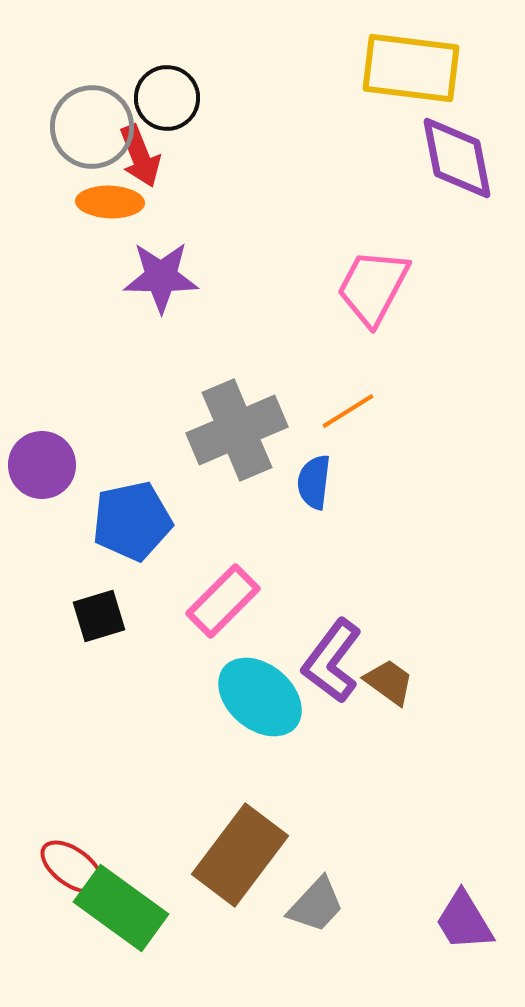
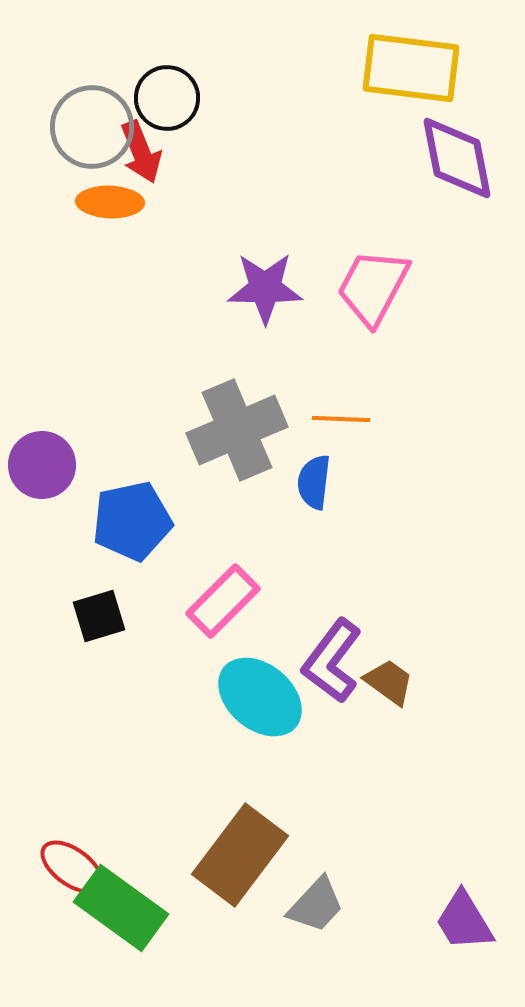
red arrow: moved 1 px right, 4 px up
purple star: moved 104 px right, 11 px down
orange line: moved 7 px left, 8 px down; rotated 34 degrees clockwise
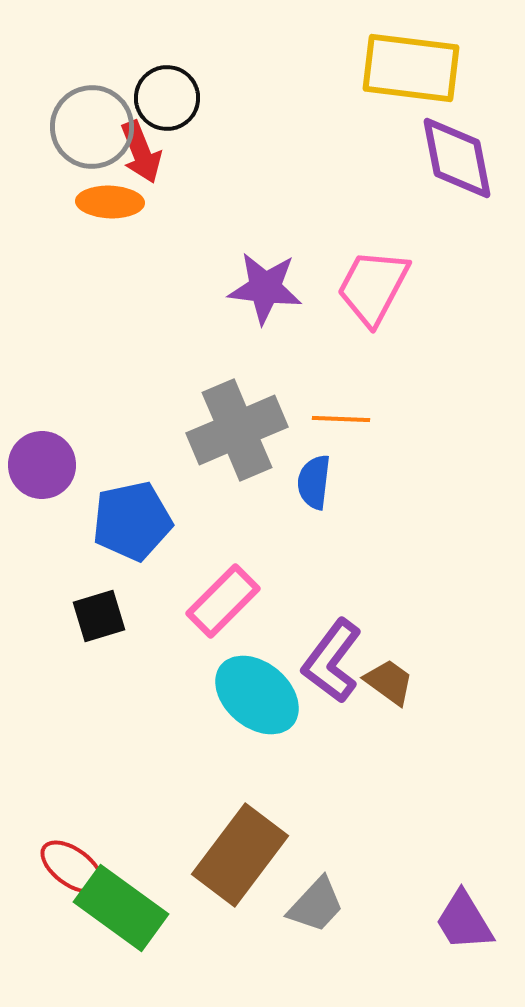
purple star: rotated 6 degrees clockwise
cyan ellipse: moved 3 px left, 2 px up
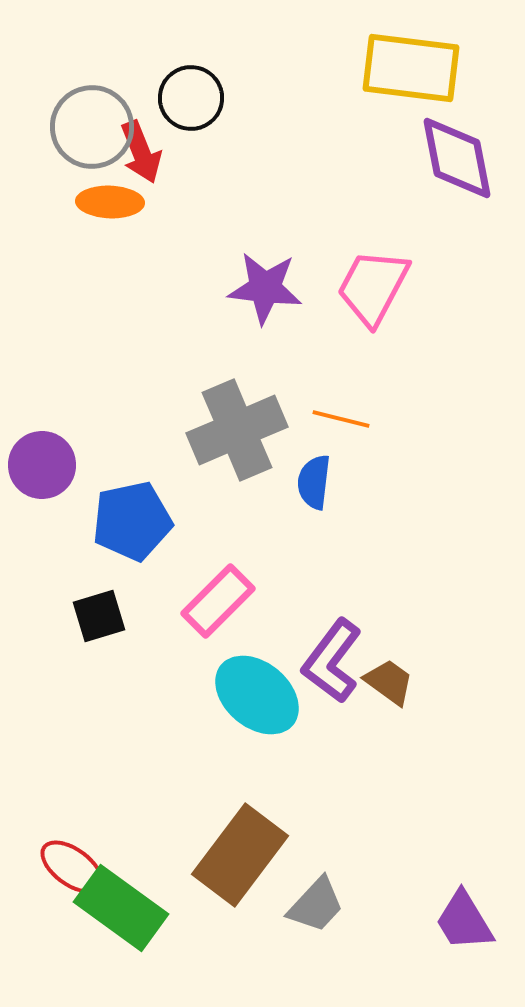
black circle: moved 24 px right
orange line: rotated 12 degrees clockwise
pink rectangle: moved 5 px left
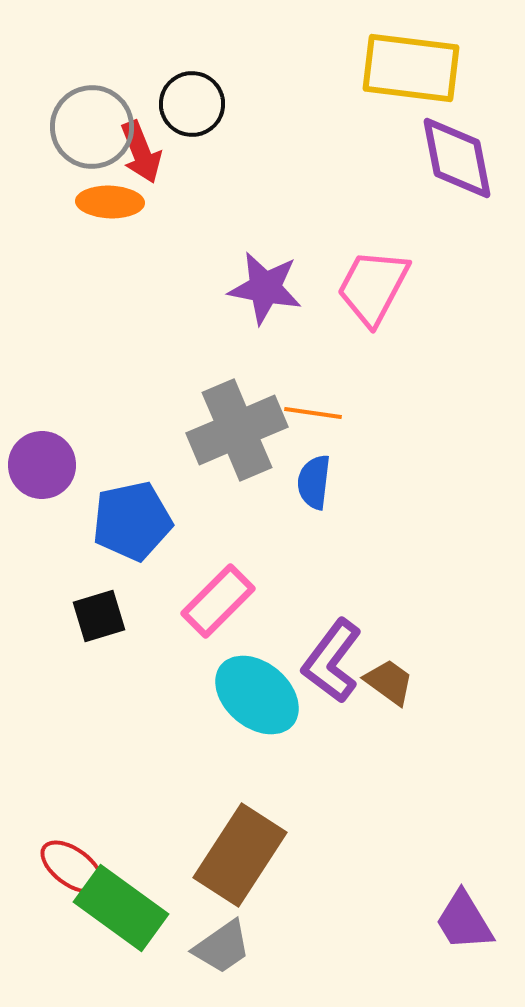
black circle: moved 1 px right, 6 px down
purple star: rotated 4 degrees clockwise
orange line: moved 28 px left, 6 px up; rotated 6 degrees counterclockwise
brown rectangle: rotated 4 degrees counterclockwise
gray trapezoid: moved 94 px left, 42 px down; rotated 12 degrees clockwise
